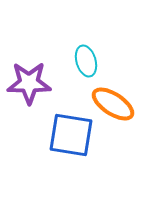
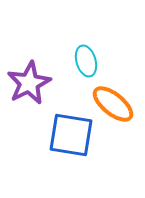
purple star: rotated 27 degrees counterclockwise
orange ellipse: rotated 6 degrees clockwise
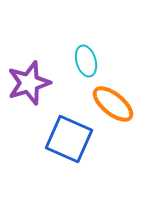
purple star: rotated 9 degrees clockwise
blue square: moved 2 px left, 4 px down; rotated 15 degrees clockwise
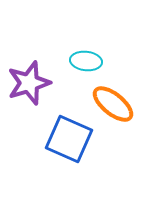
cyan ellipse: rotated 68 degrees counterclockwise
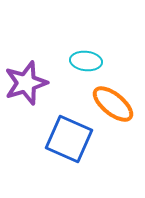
purple star: moved 3 px left
